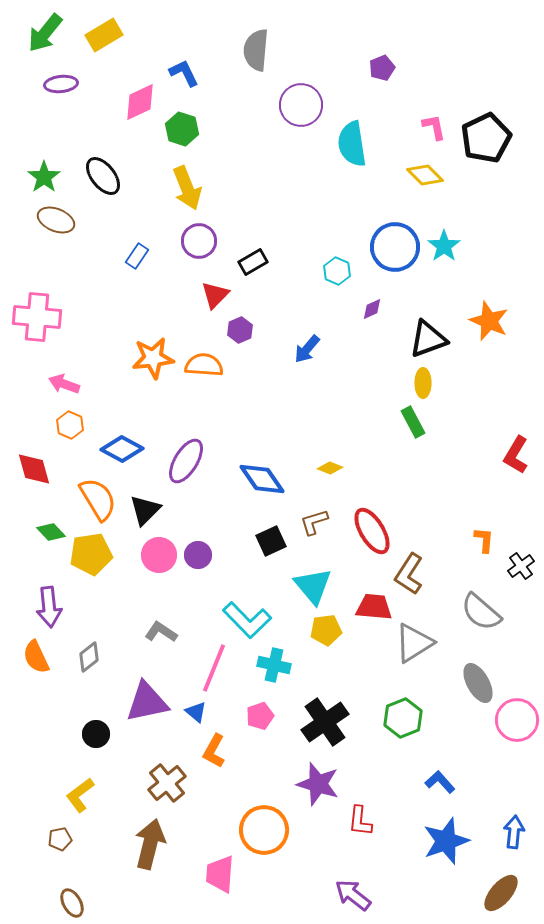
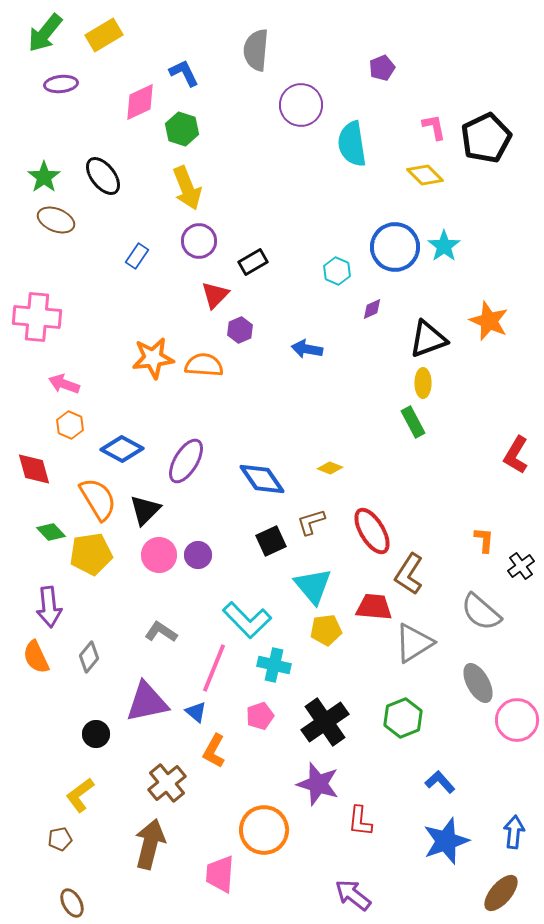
blue arrow at (307, 349): rotated 60 degrees clockwise
brown L-shape at (314, 522): moved 3 px left
gray diamond at (89, 657): rotated 12 degrees counterclockwise
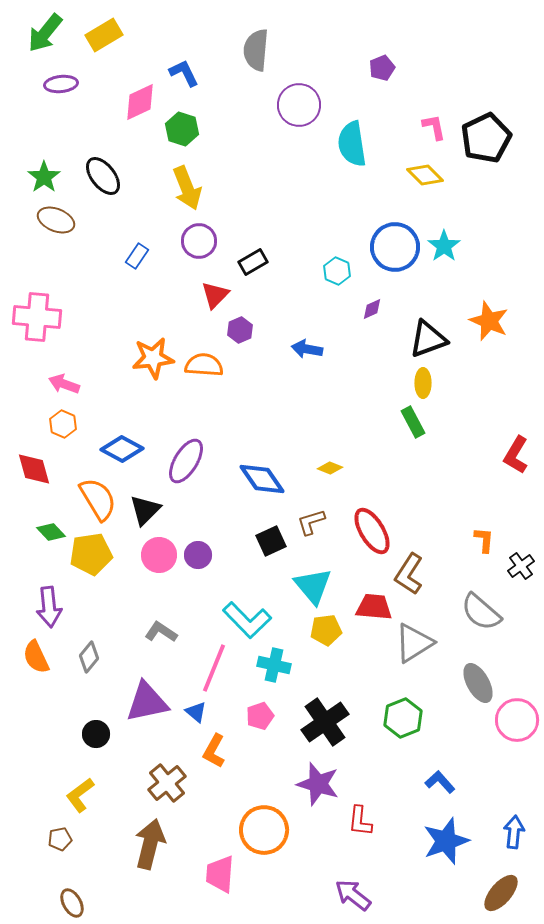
purple circle at (301, 105): moved 2 px left
orange hexagon at (70, 425): moved 7 px left, 1 px up
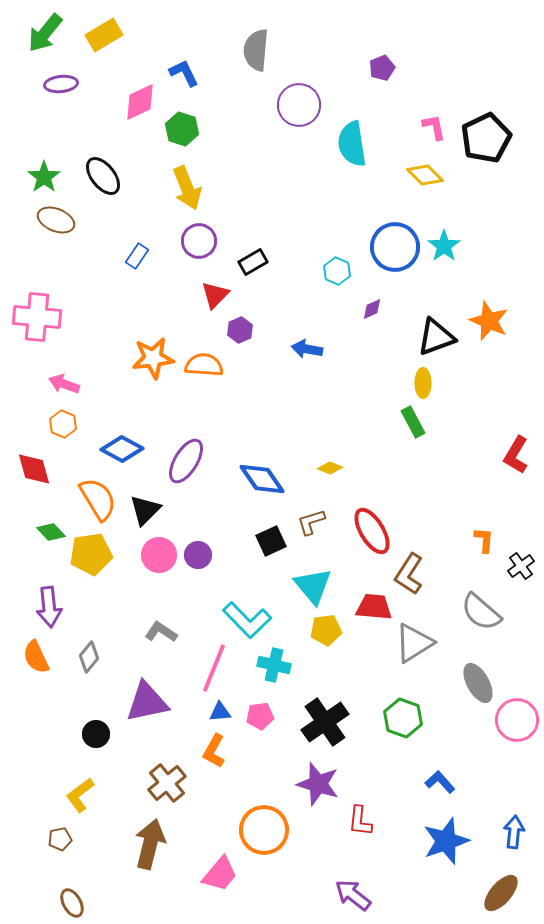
black triangle at (428, 339): moved 8 px right, 2 px up
blue triangle at (196, 712): moved 24 px right; rotated 45 degrees counterclockwise
pink pentagon at (260, 716): rotated 12 degrees clockwise
green hexagon at (403, 718): rotated 18 degrees counterclockwise
pink trapezoid at (220, 874): rotated 144 degrees counterclockwise
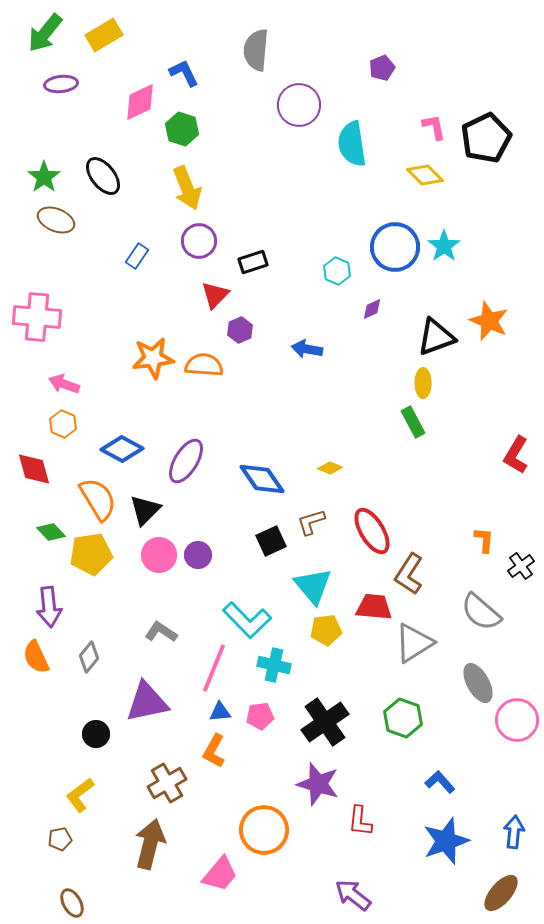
black rectangle at (253, 262): rotated 12 degrees clockwise
brown cross at (167, 783): rotated 9 degrees clockwise
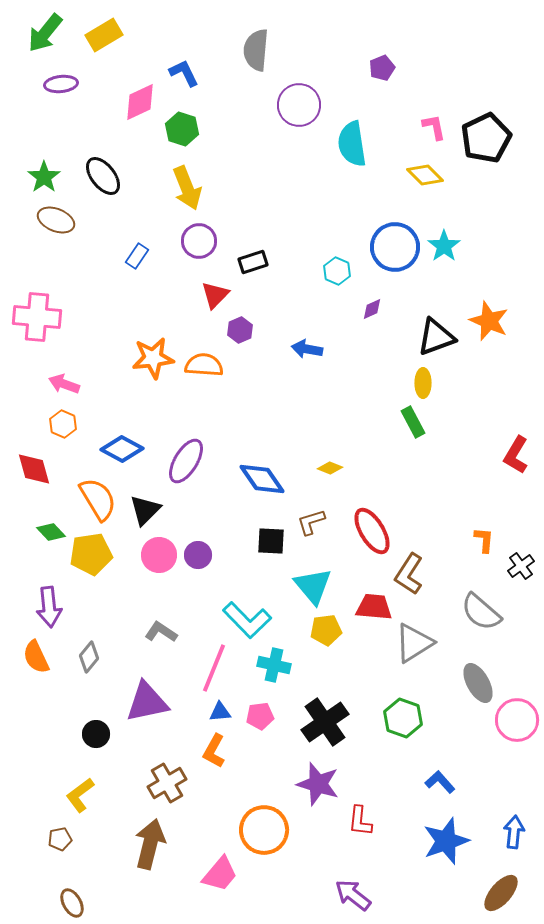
black square at (271, 541): rotated 28 degrees clockwise
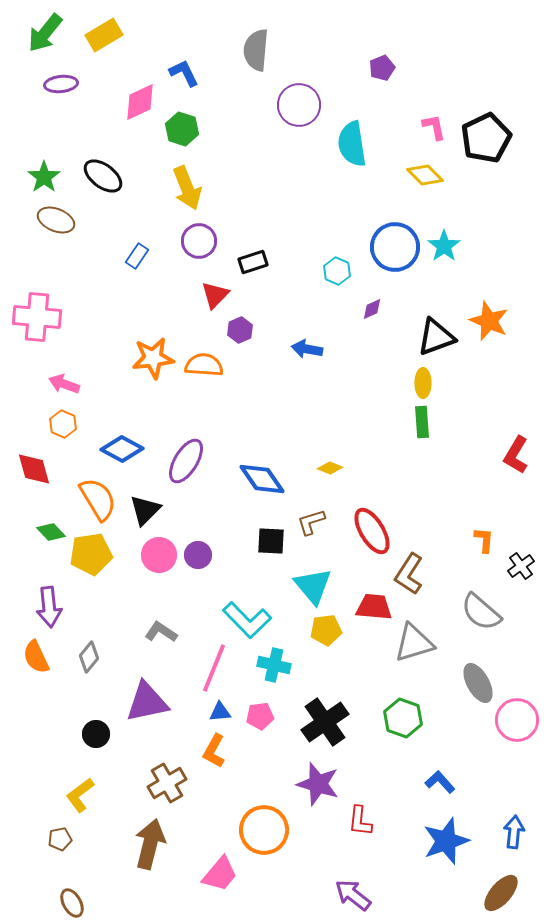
black ellipse at (103, 176): rotated 15 degrees counterclockwise
green rectangle at (413, 422): moved 9 px right; rotated 24 degrees clockwise
gray triangle at (414, 643): rotated 15 degrees clockwise
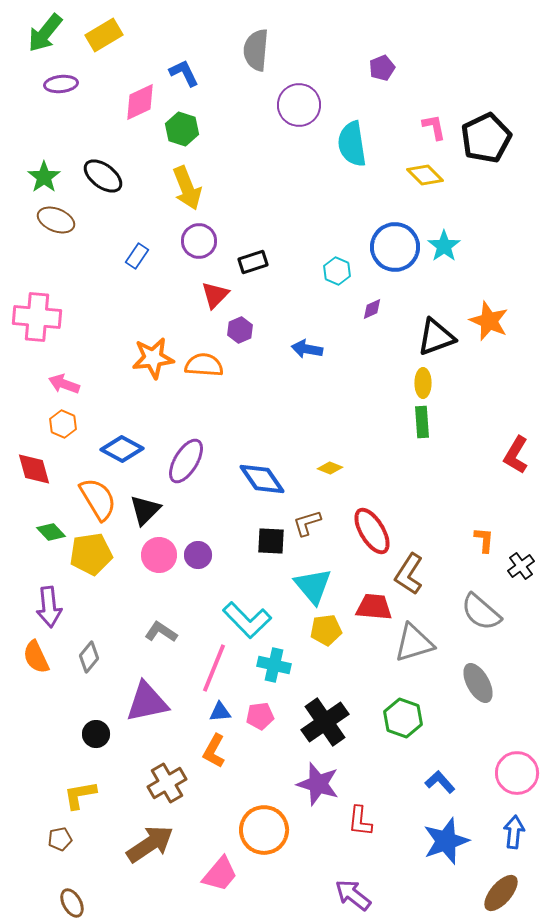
brown L-shape at (311, 522): moved 4 px left, 1 px down
pink circle at (517, 720): moved 53 px down
yellow L-shape at (80, 795): rotated 27 degrees clockwise
brown arrow at (150, 844): rotated 42 degrees clockwise
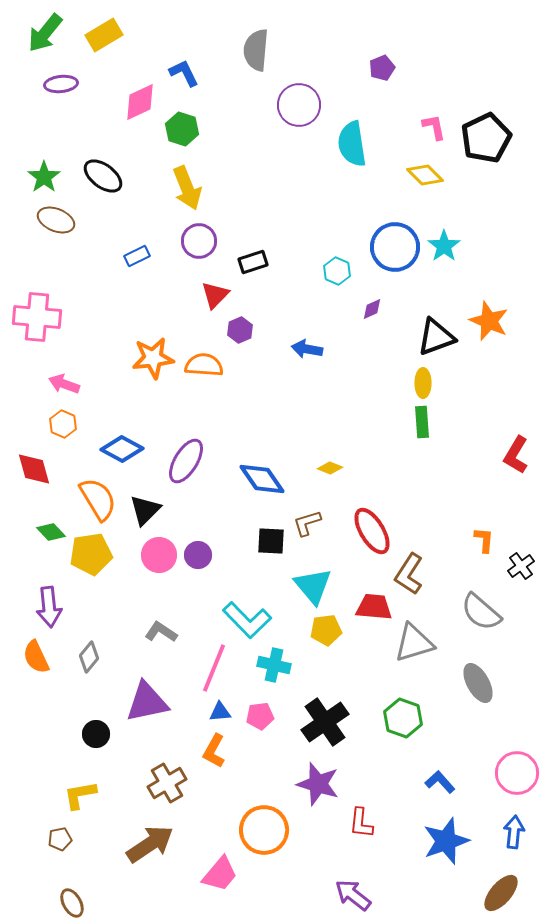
blue rectangle at (137, 256): rotated 30 degrees clockwise
red L-shape at (360, 821): moved 1 px right, 2 px down
